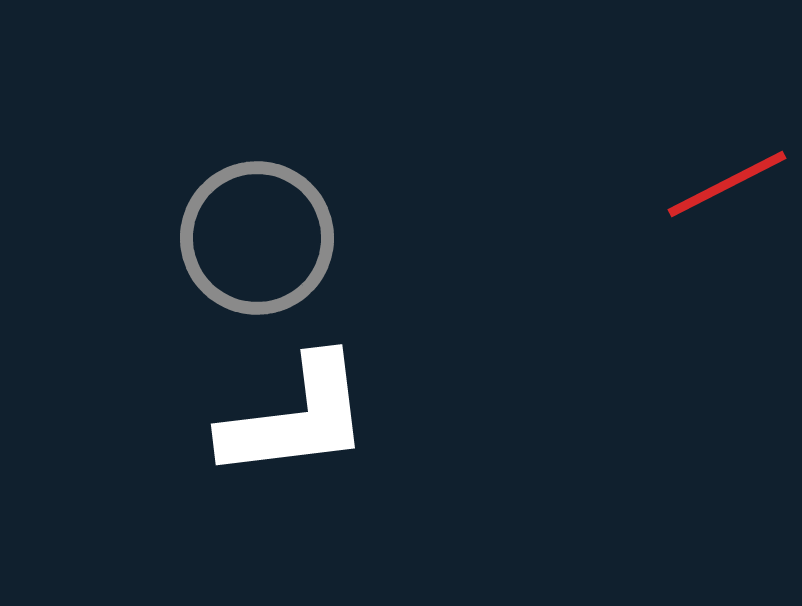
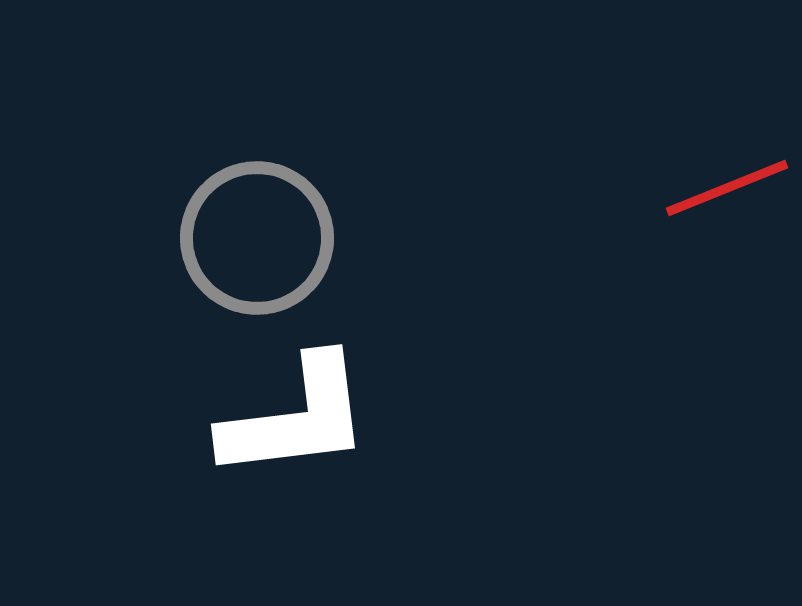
red line: moved 4 px down; rotated 5 degrees clockwise
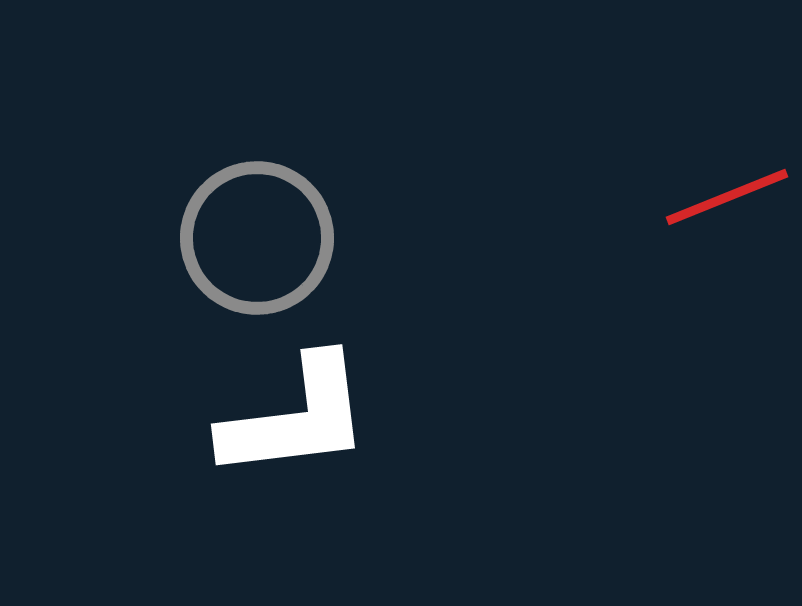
red line: moved 9 px down
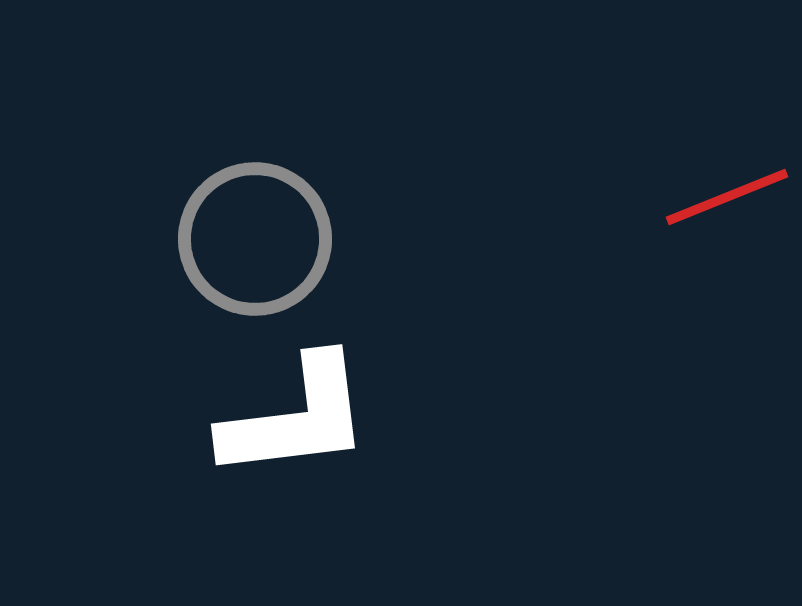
gray circle: moved 2 px left, 1 px down
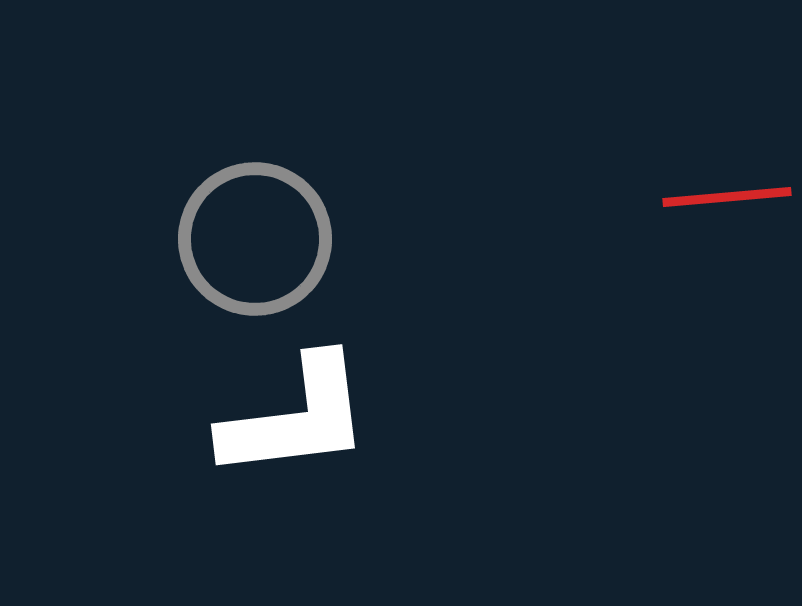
red line: rotated 17 degrees clockwise
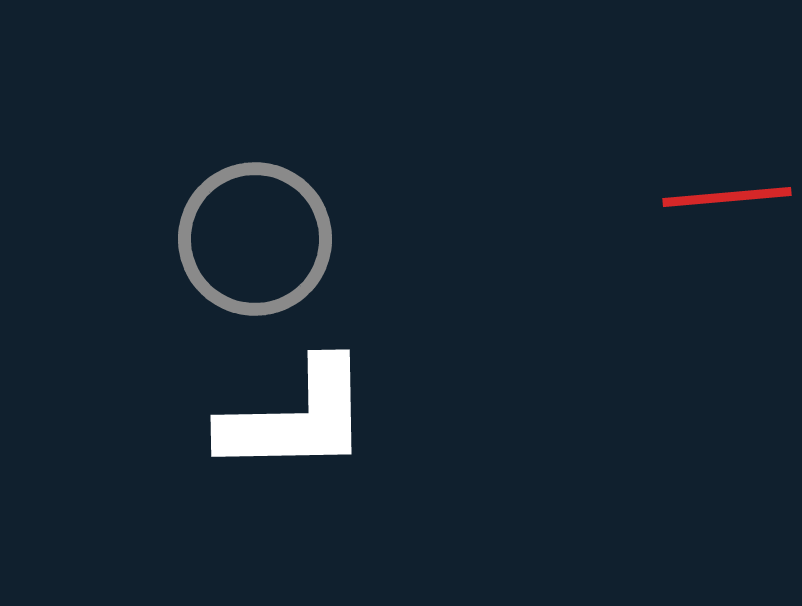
white L-shape: rotated 6 degrees clockwise
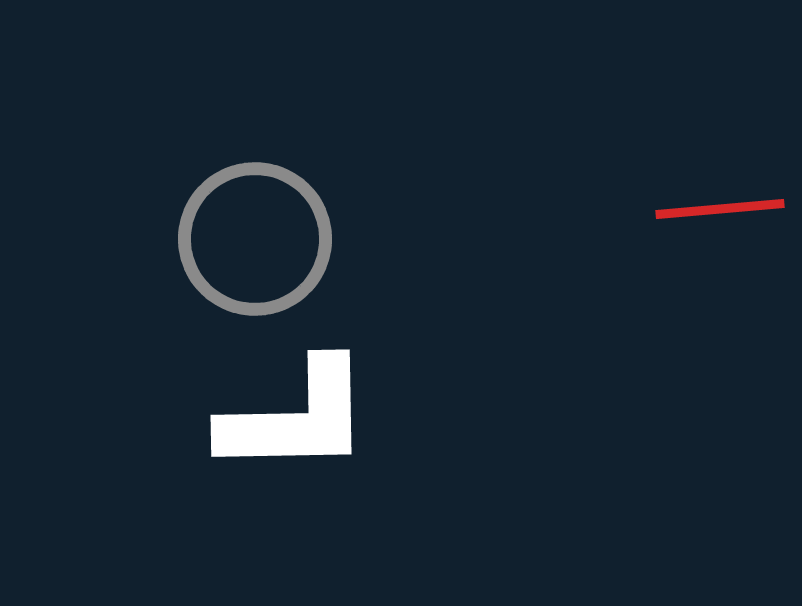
red line: moved 7 px left, 12 px down
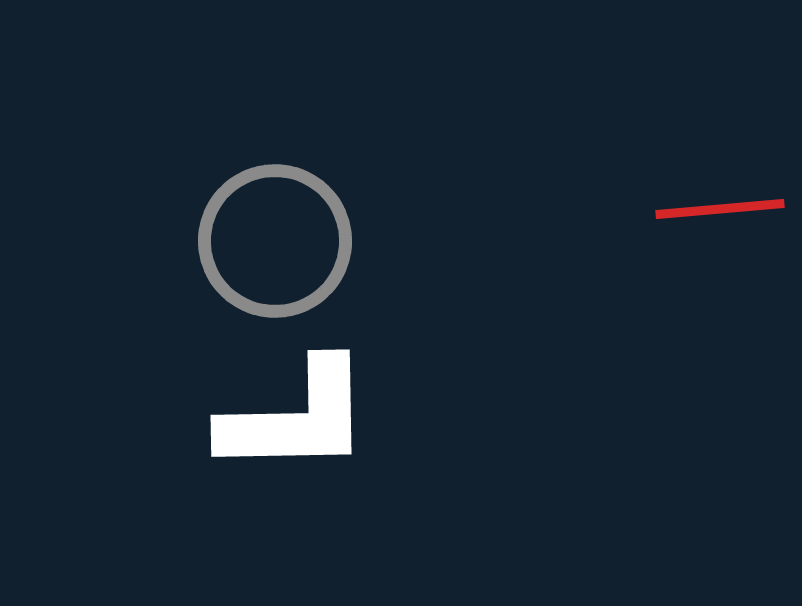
gray circle: moved 20 px right, 2 px down
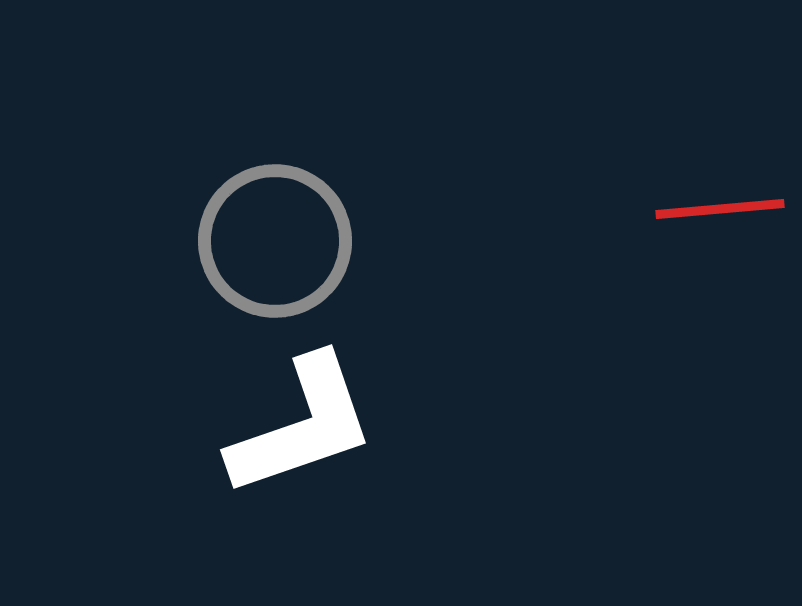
white L-shape: moved 6 px right, 8 px down; rotated 18 degrees counterclockwise
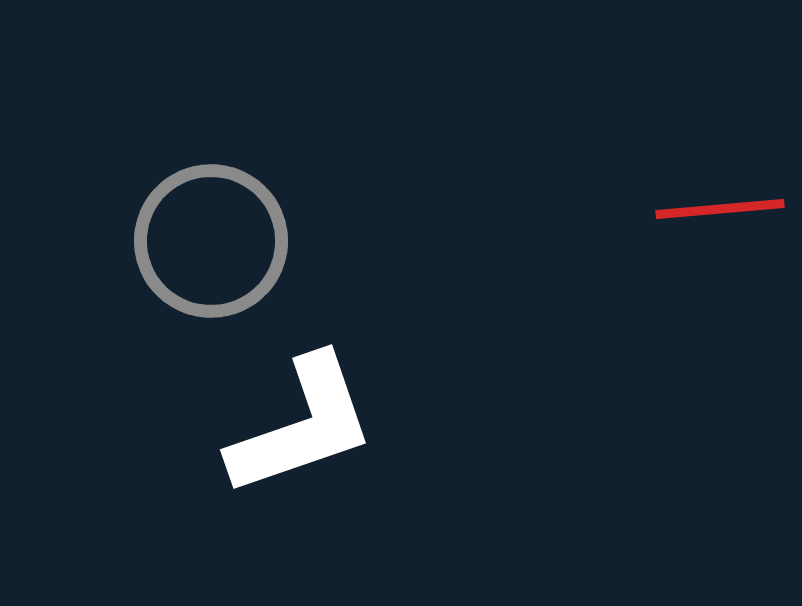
gray circle: moved 64 px left
